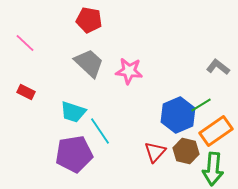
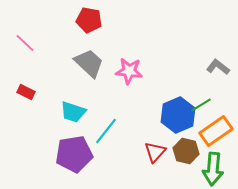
cyan line: moved 6 px right; rotated 72 degrees clockwise
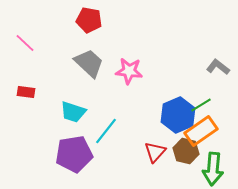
red rectangle: rotated 18 degrees counterclockwise
orange rectangle: moved 15 px left
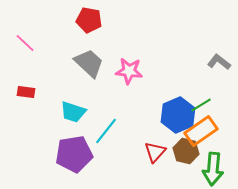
gray L-shape: moved 1 px right, 5 px up
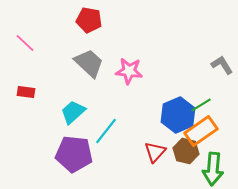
gray L-shape: moved 3 px right, 3 px down; rotated 20 degrees clockwise
cyan trapezoid: rotated 120 degrees clockwise
purple pentagon: rotated 15 degrees clockwise
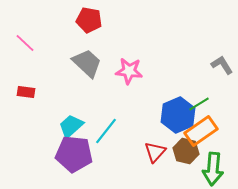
gray trapezoid: moved 2 px left
green line: moved 2 px left, 1 px up
cyan trapezoid: moved 2 px left, 14 px down
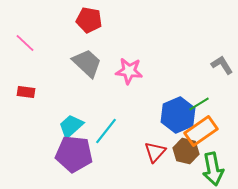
green arrow: rotated 16 degrees counterclockwise
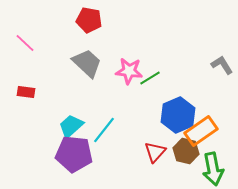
green line: moved 49 px left, 26 px up
cyan line: moved 2 px left, 1 px up
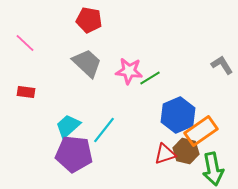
cyan trapezoid: moved 3 px left
red triangle: moved 10 px right, 2 px down; rotated 30 degrees clockwise
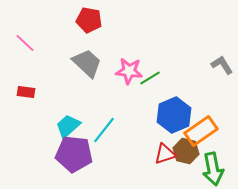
blue hexagon: moved 4 px left
